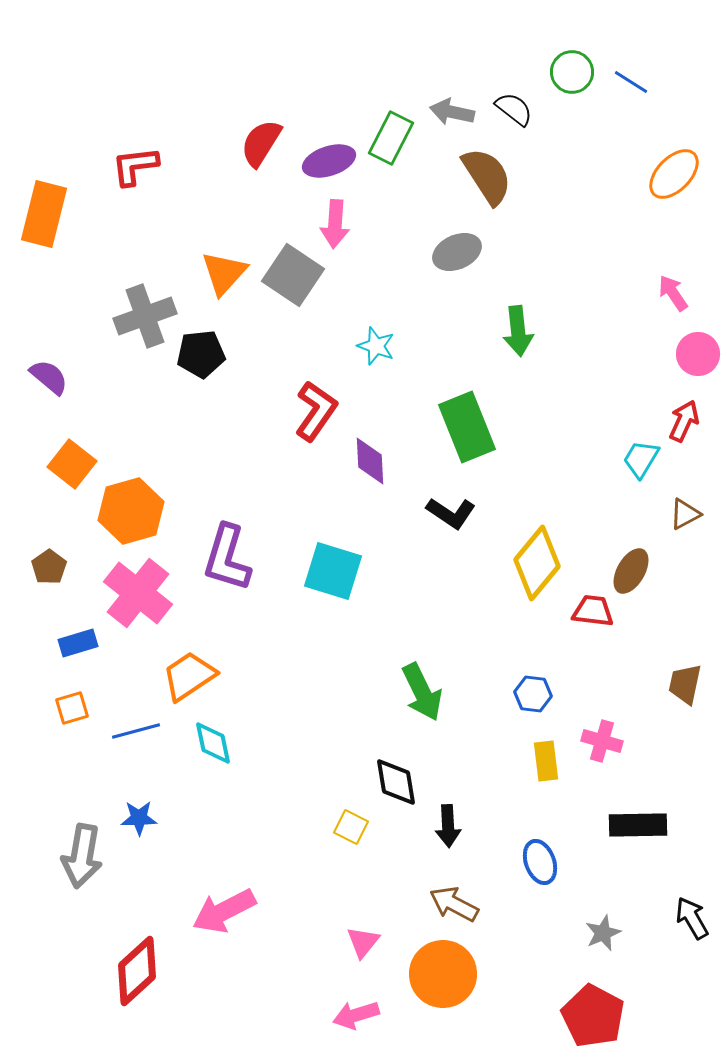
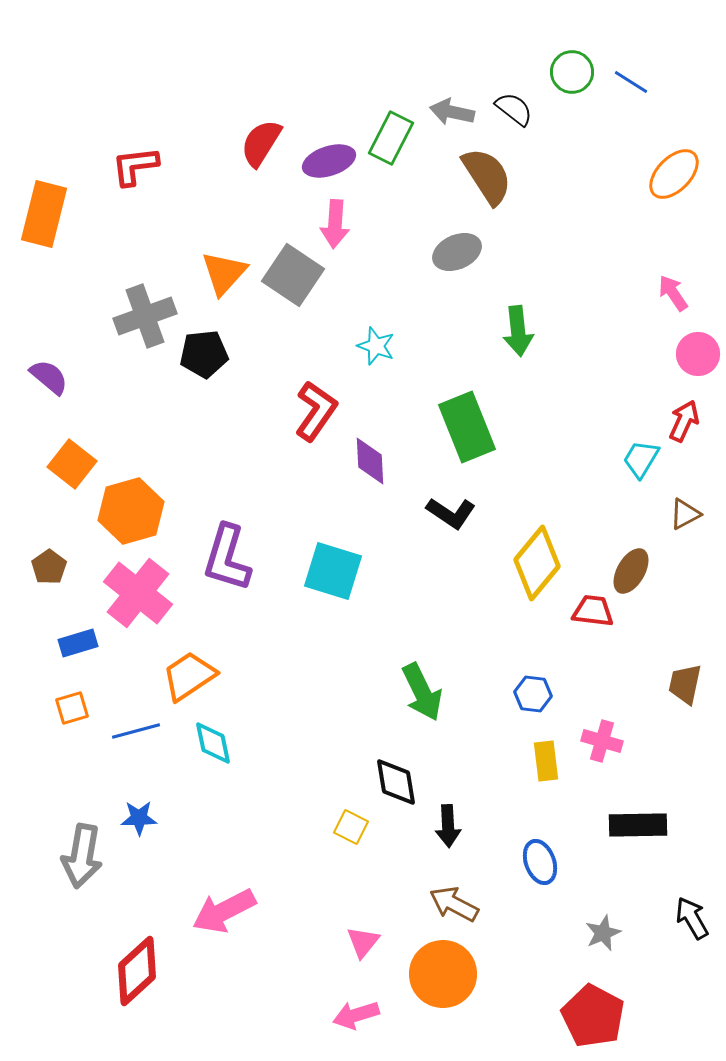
black pentagon at (201, 354): moved 3 px right
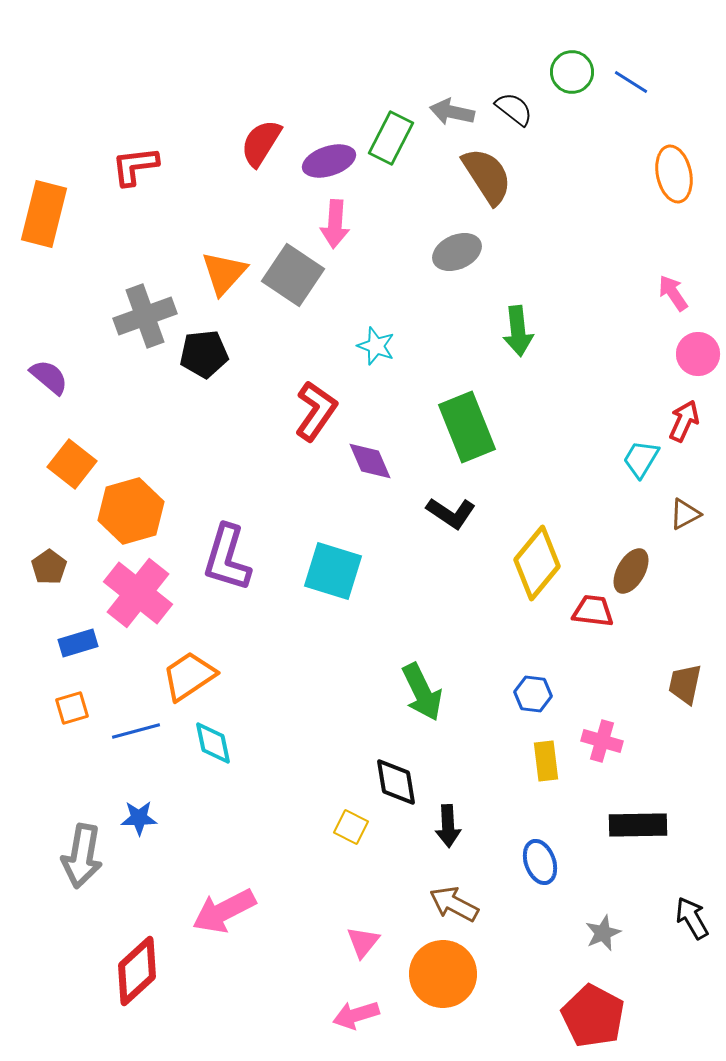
orange ellipse at (674, 174): rotated 56 degrees counterclockwise
purple diamond at (370, 461): rotated 21 degrees counterclockwise
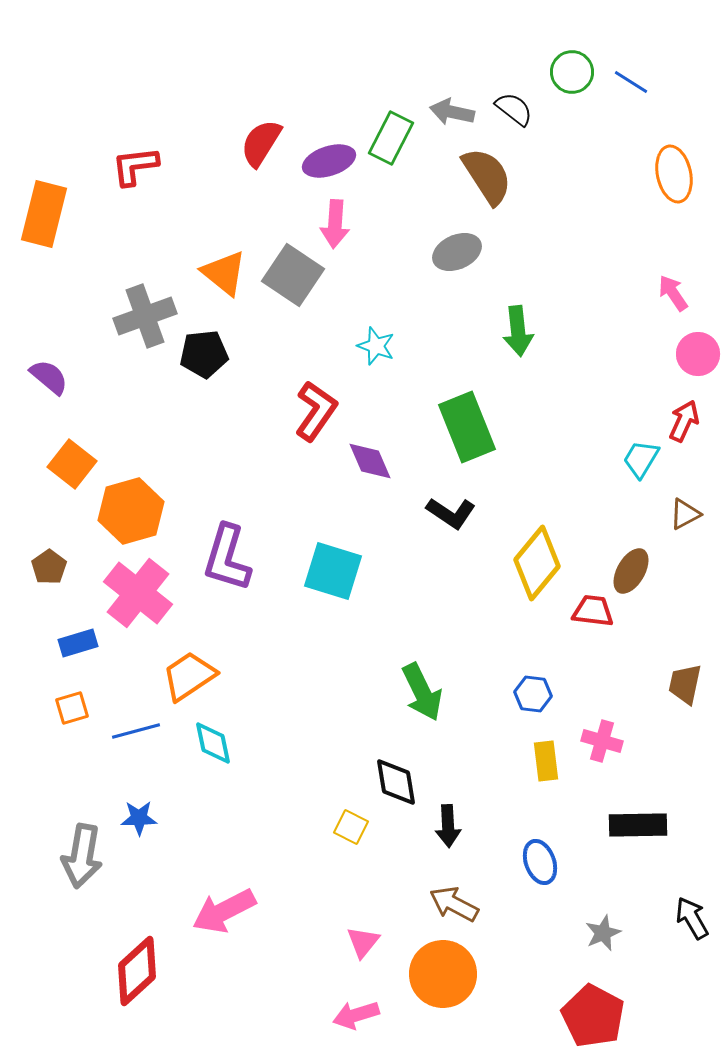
orange triangle at (224, 273): rotated 33 degrees counterclockwise
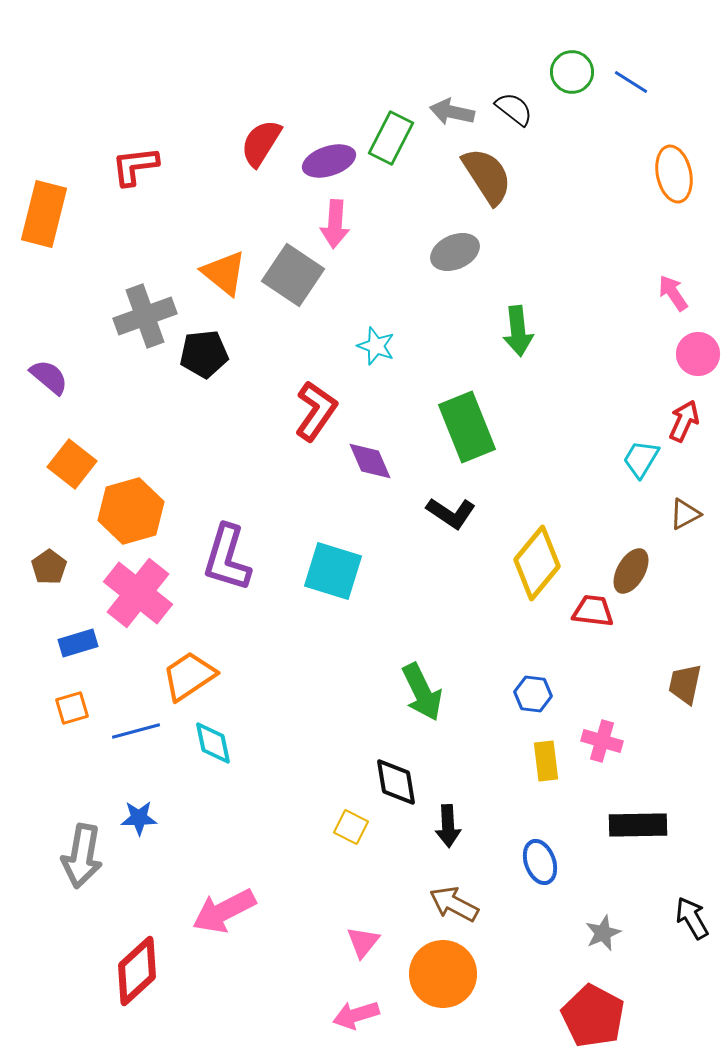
gray ellipse at (457, 252): moved 2 px left
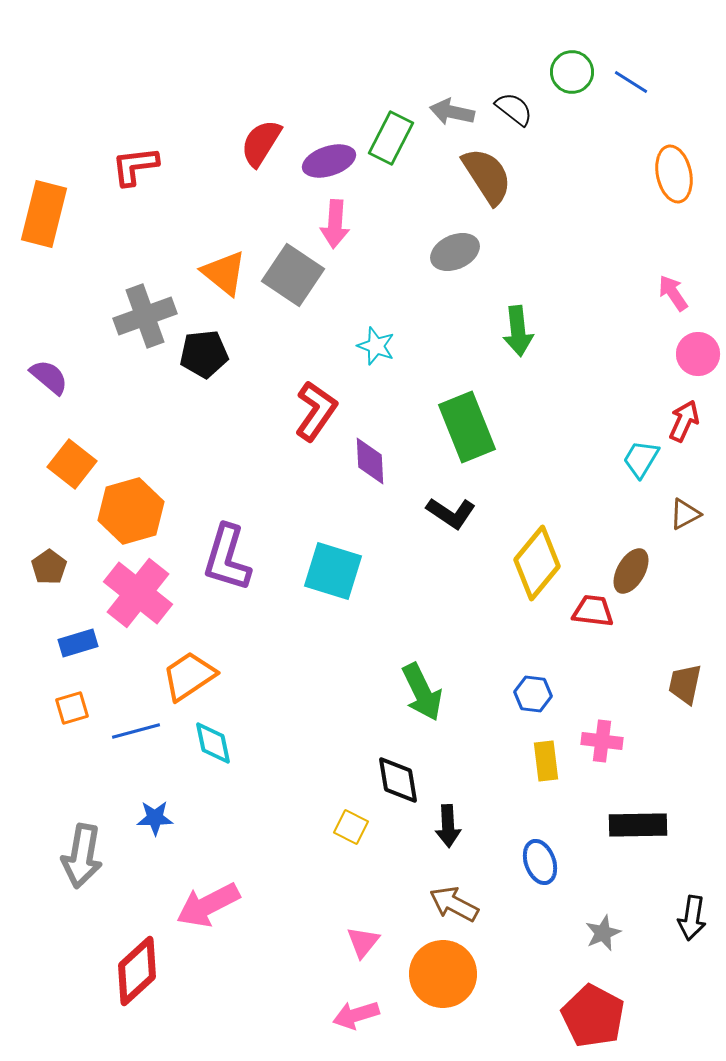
purple diamond at (370, 461): rotated 21 degrees clockwise
pink cross at (602, 741): rotated 9 degrees counterclockwise
black diamond at (396, 782): moved 2 px right, 2 px up
blue star at (139, 818): moved 16 px right
pink arrow at (224, 911): moved 16 px left, 6 px up
black arrow at (692, 918): rotated 141 degrees counterclockwise
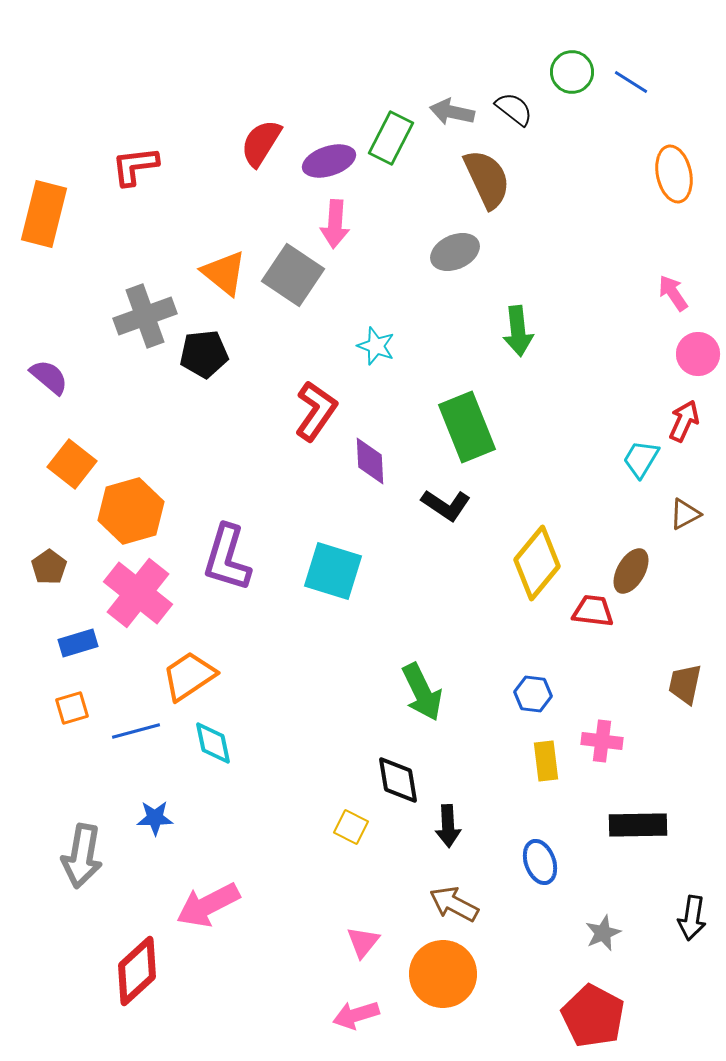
brown semicircle at (487, 176): moved 3 px down; rotated 8 degrees clockwise
black L-shape at (451, 513): moved 5 px left, 8 px up
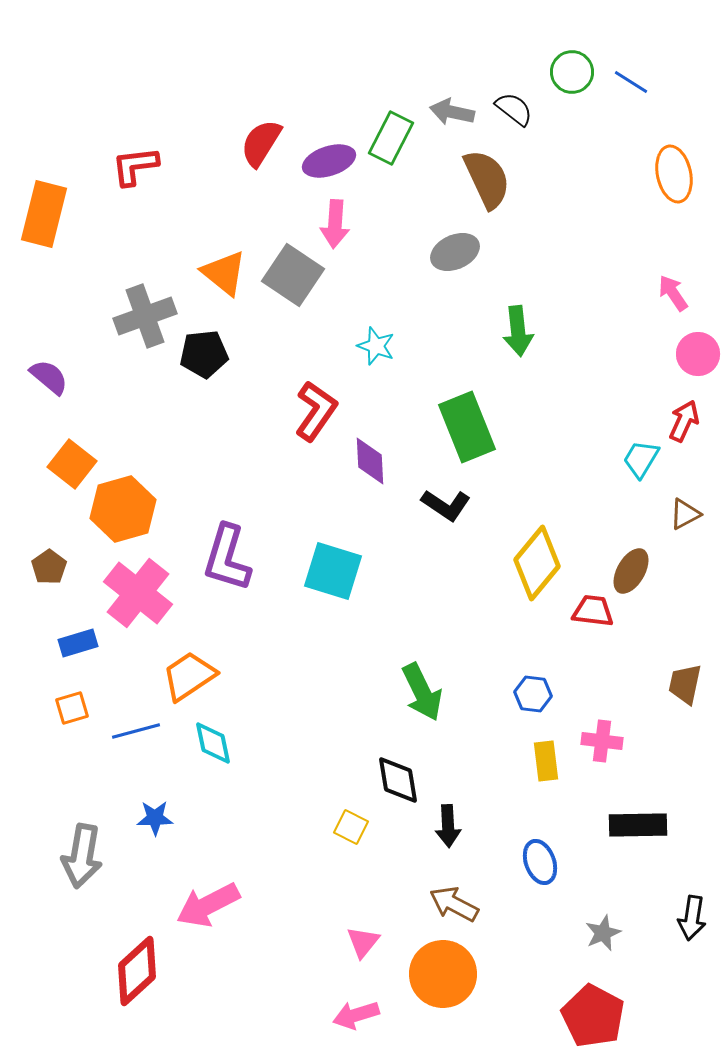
orange hexagon at (131, 511): moved 8 px left, 2 px up
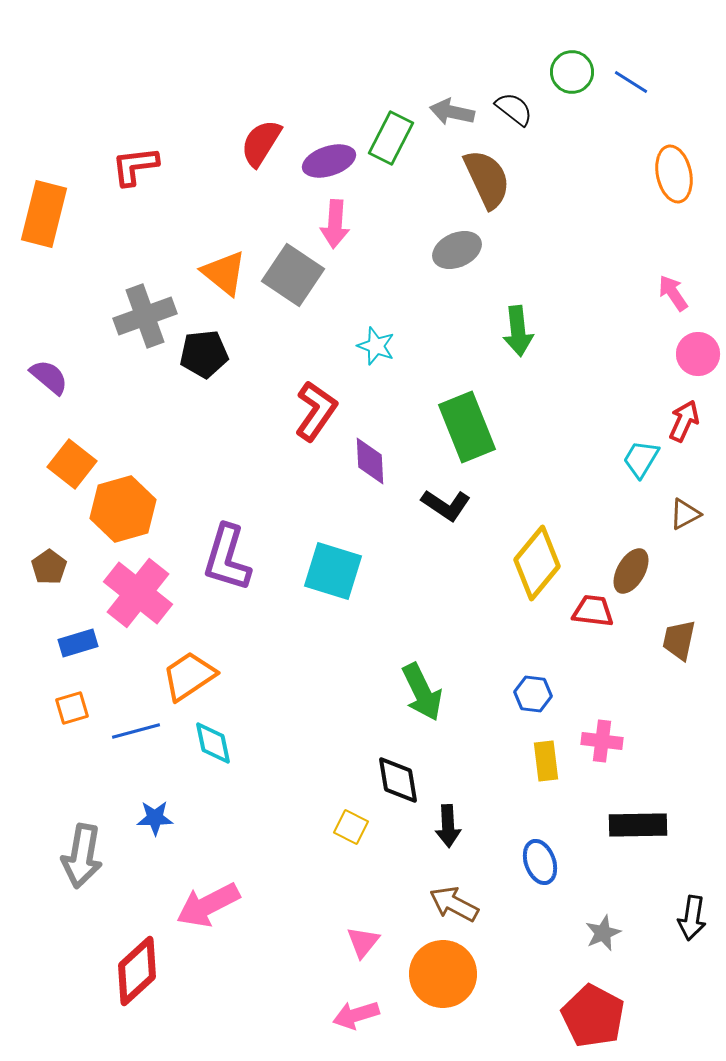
gray ellipse at (455, 252): moved 2 px right, 2 px up
brown trapezoid at (685, 684): moved 6 px left, 44 px up
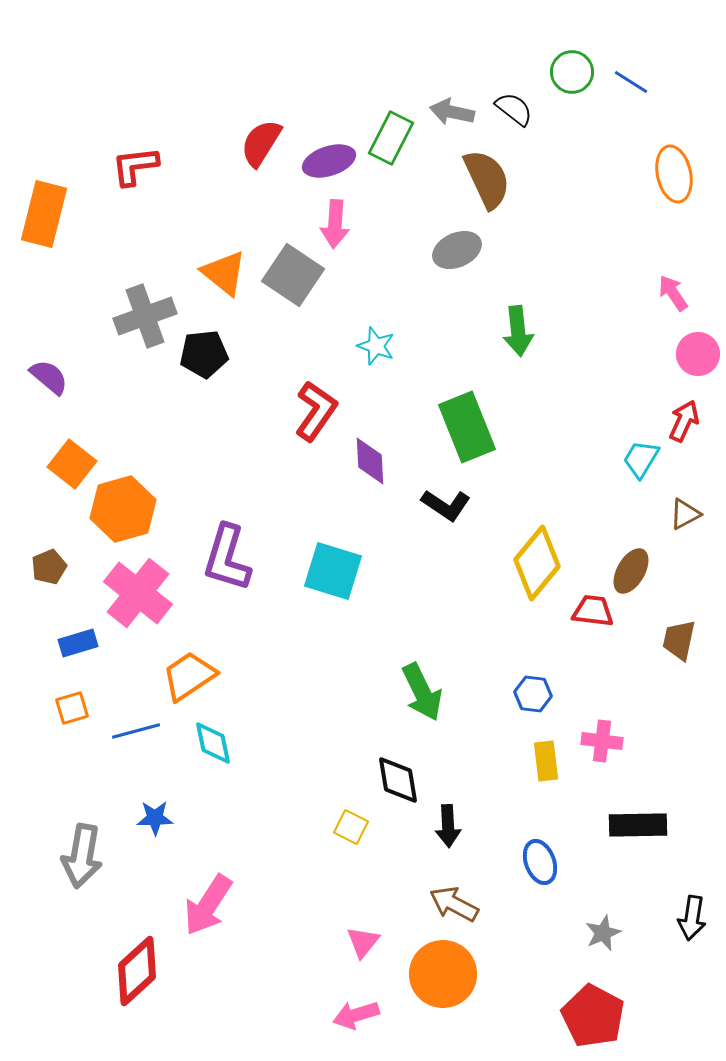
brown pentagon at (49, 567): rotated 12 degrees clockwise
pink arrow at (208, 905): rotated 30 degrees counterclockwise
